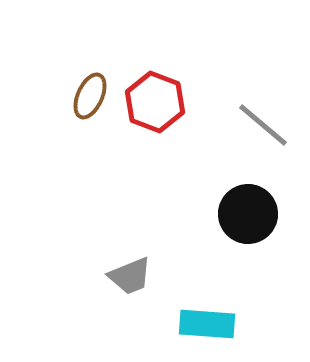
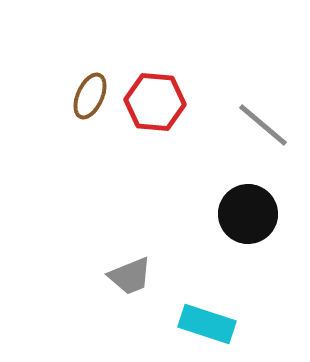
red hexagon: rotated 16 degrees counterclockwise
cyan rectangle: rotated 14 degrees clockwise
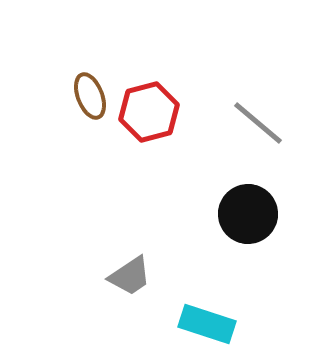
brown ellipse: rotated 45 degrees counterclockwise
red hexagon: moved 6 px left, 10 px down; rotated 20 degrees counterclockwise
gray line: moved 5 px left, 2 px up
gray trapezoid: rotated 12 degrees counterclockwise
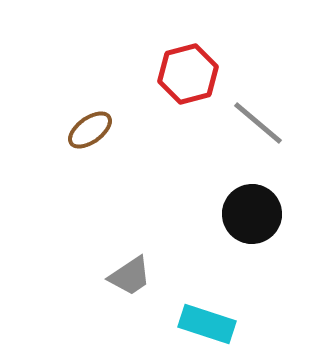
brown ellipse: moved 34 px down; rotated 75 degrees clockwise
red hexagon: moved 39 px right, 38 px up
black circle: moved 4 px right
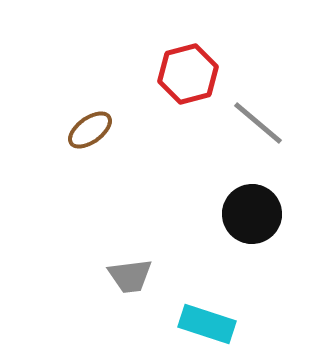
gray trapezoid: rotated 27 degrees clockwise
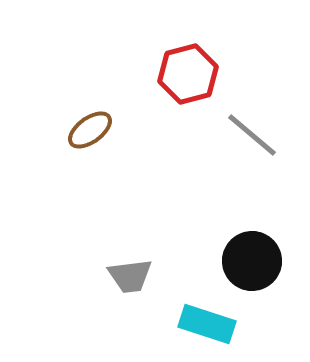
gray line: moved 6 px left, 12 px down
black circle: moved 47 px down
